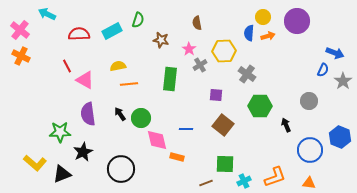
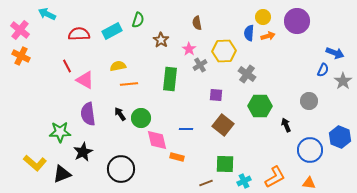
brown star at (161, 40): rotated 21 degrees clockwise
orange L-shape at (275, 177): rotated 10 degrees counterclockwise
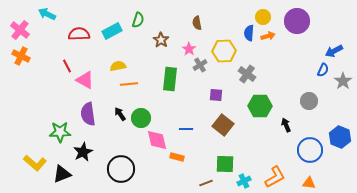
blue arrow at (335, 53): moved 1 px left, 2 px up; rotated 132 degrees clockwise
